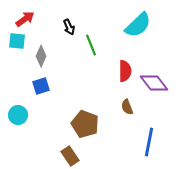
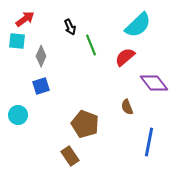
black arrow: moved 1 px right
red semicircle: moved 14 px up; rotated 130 degrees counterclockwise
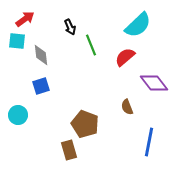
gray diamond: moved 1 px up; rotated 30 degrees counterclockwise
brown rectangle: moved 1 px left, 6 px up; rotated 18 degrees clockwise
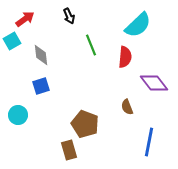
black arrow: moved 1 px left, 11 px up
cyan square: moved 5 px left; rotated 36 degrees counterclockwise
red semicircle: rotated 135 degrees clockwise
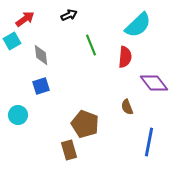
black arrow: moved 1 px up; rotated 91 degrees counterclockwise
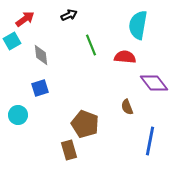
cyan semicircle: rotated 144 degrees clockwise
red semicircle: rotated 90 degrees counterclockwise
blue square: moved 1 px left, 2 px down
blue line: moved 1 px right, 1 px up
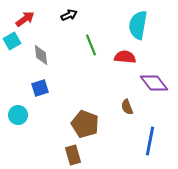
brown rectangle: moved 4 px right, 5 px down
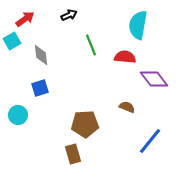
purple diamond: moved 4 px up
brown semicircle: rotated 133 degrees clockwise
brown pentagon: rotated 24 degrees counterclockwise
blue line: rotated 28 degrees clockwise
brown rectangle: moved 1 px up
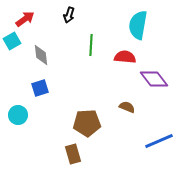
black arrow: rotated 133 degrees clockwise
green line: rotated 25 degrees clockwise
brown pentagon: moved 2 px right, 1 px up
blue line: moved 9 px right; rotated 28 degrees clockwise
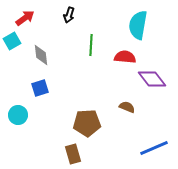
red arrow: moved 1 px up
purple diamond: moved 2 px left
blue line: moved 5 px left, 7 px down
